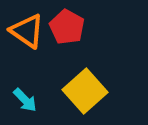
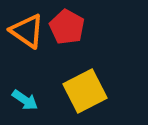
yellow square: rotated 15 degrees clockwise
cyan arrow: rotated 12 degrees counterclockwise
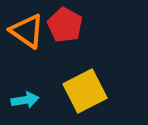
red pentagon: moved 2 px left, 2 px up
cyan arrow: rotated 44 degrees counterclockwise
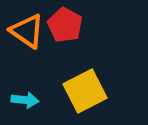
cyan arrow: rotated 16 degrees clockwise
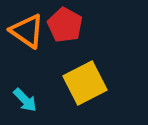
yellow square: moved 8 px up
cyan arrow: rotated 40 degrees clockwise
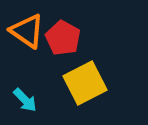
red pentagon: moved 2 px left, 13 px down
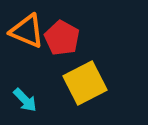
orange triangle: rotated 12 degrees counterclockwise
red pentagon: moved 1 px left
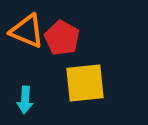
yellow square: rotated 21 degrees clockwise
cyan arrow: rotated 48 degrees clockwise
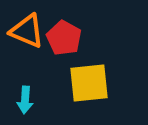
red pentagon: moved 2 px right
yellow square: moved 4 px right
